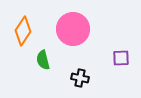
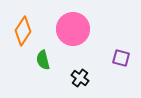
purple square: rotated 18 degrees clockwise
black cross: rotated 24 degrees clockwise
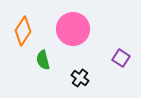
purple square: rotated 18 degrees clockwise
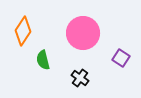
pink circle: moved 10 px right, 4 px down
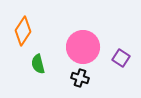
pink circle: moved 14 px down
green semicircle: moved 5 px left, 4 px down
black cross: rotated 18 degrees counterclockwise
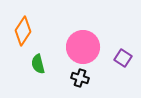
purple square: moved 2 px right
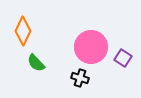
orange diamond: rotated 8 degrees counterclockwise
pink circle: moved 8 px right
green semicircle: moved 2 px left, 1 px up; rotated 30 degrees counterclockwise
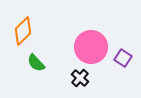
orange diamond: rotated 20 degrees clockwise
black cross: rotated 24 degrees clockwise
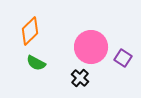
orange diamond: moved 7 px right
green semicircle: rotated 18 degrees counterclockwise
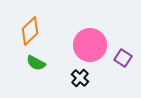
pink circle: moved 1 px left, 2 px up
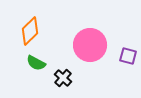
purple square: moved 5 px right, 2 px up; rotated 18 degrees counterclockwise
black cross: moved 17 px left
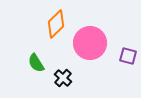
orange diamond: moved 26 px right, 7 px up
pink circle: moved 2 px up
green semicircle: rotated 30 degrees clockwise
